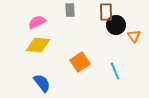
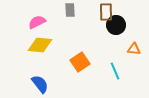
orange triangle: moved 13 px down; rotated 48 degrees counterclockwise
yellow diamond: moved 2 px right
blue semicircle: moved 2 px left, 1 px down
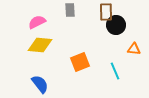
orange square: rotated 12 degrees clockwise
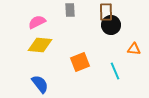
black circle: moved 5 px left
